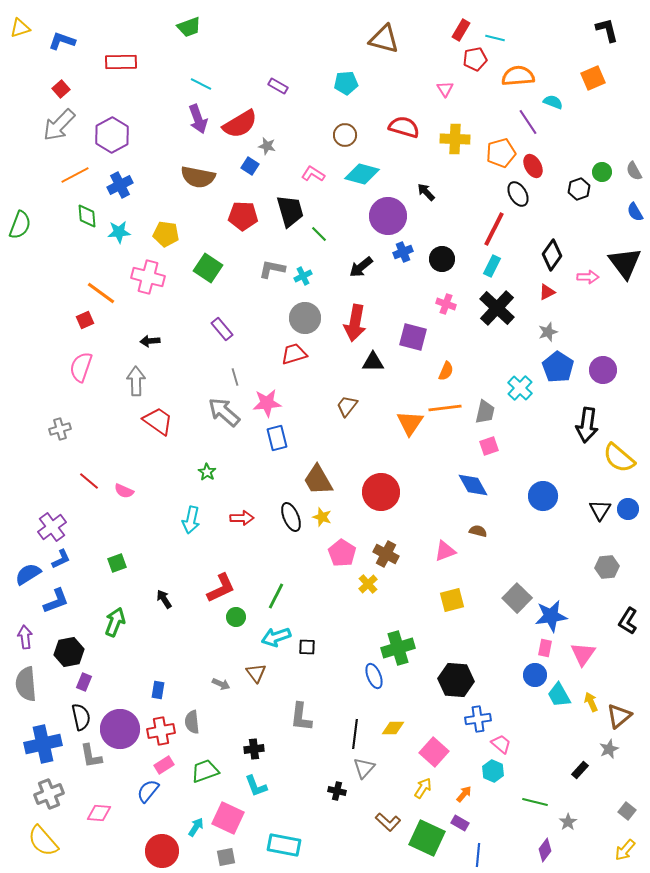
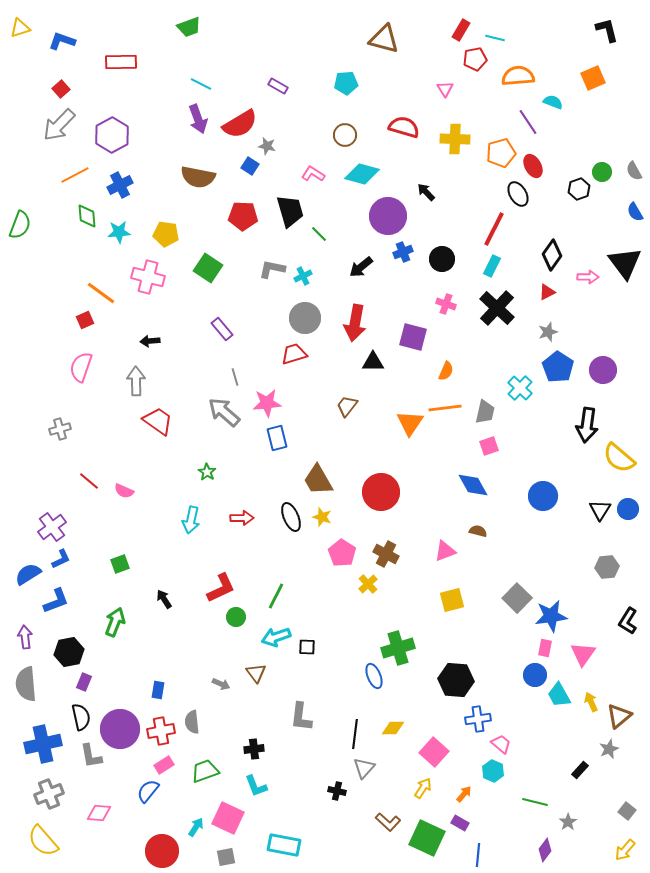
green square at (117, 563): moved 3 px right, 1 px down
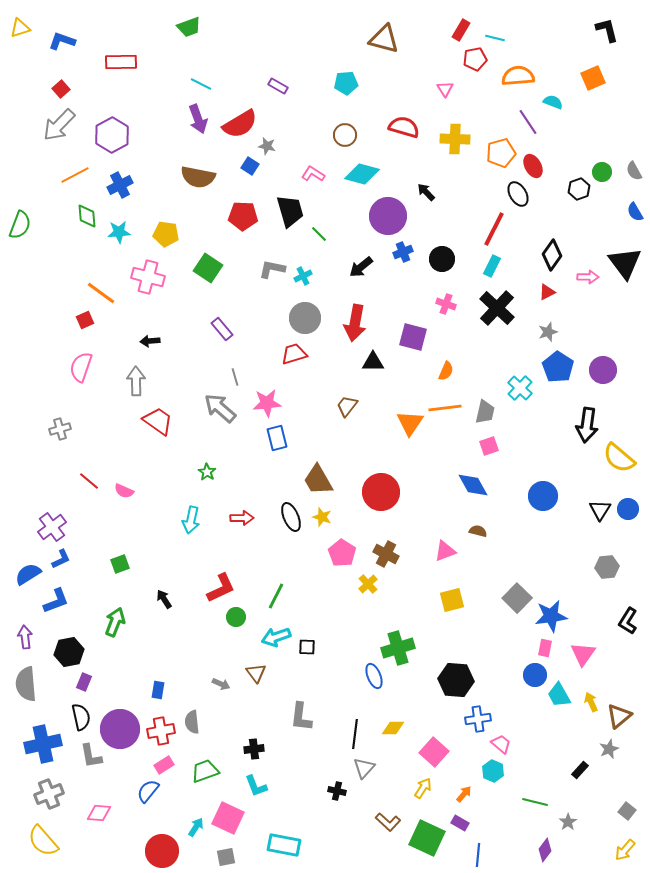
gray arrow at (224, 412): moved 4 px left, 4 px up
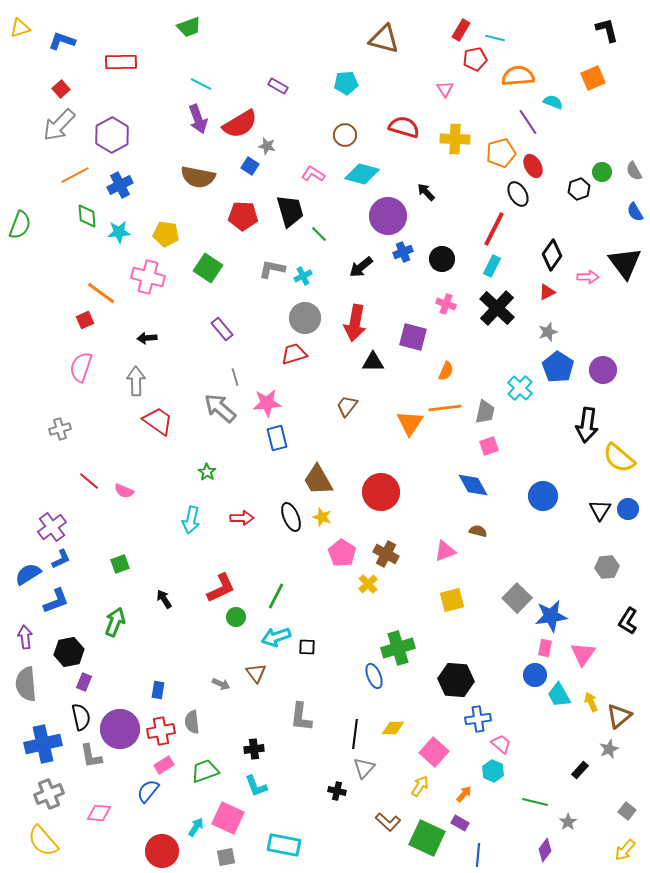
black arrow at (150, 341): moved 3 px left, 3 px up
yellow arrow at (423, 788): moved 3 px left, 2 px up
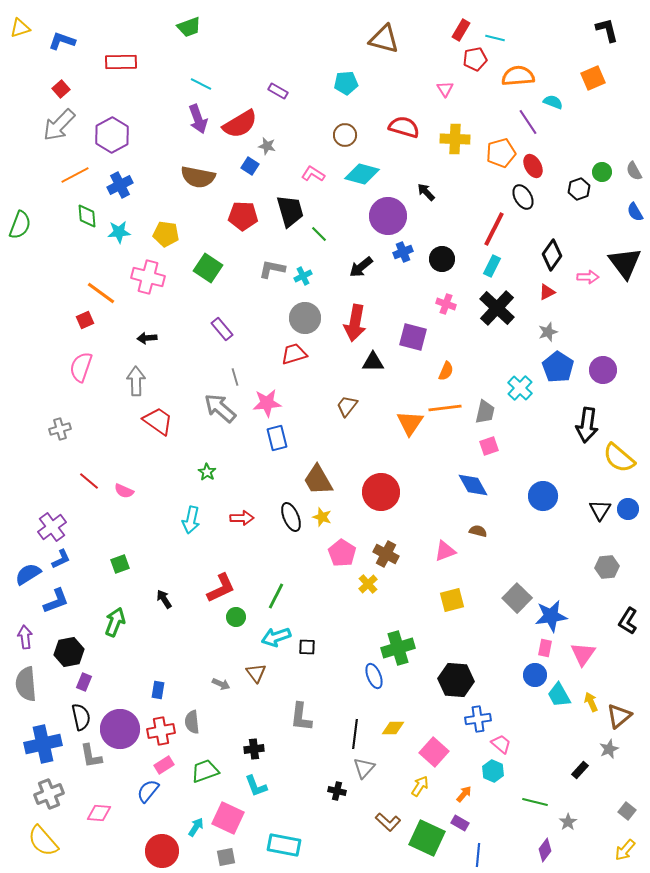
purple rectangle at (278, 86): moved 5 px down
black ellipse at (518, 194): moved 5 px right, 3 px down
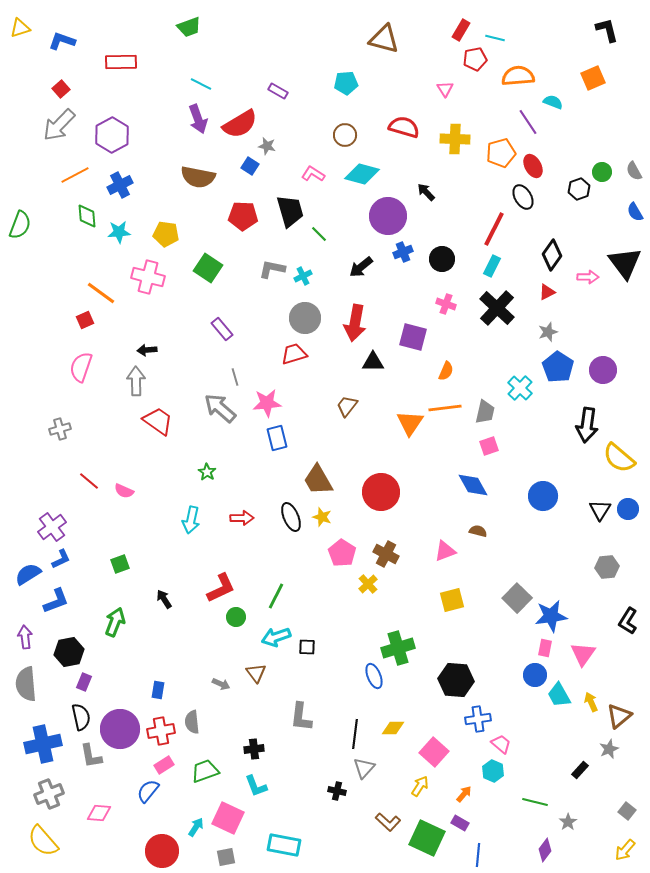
black arrow at (147, 338): moved 12 px down
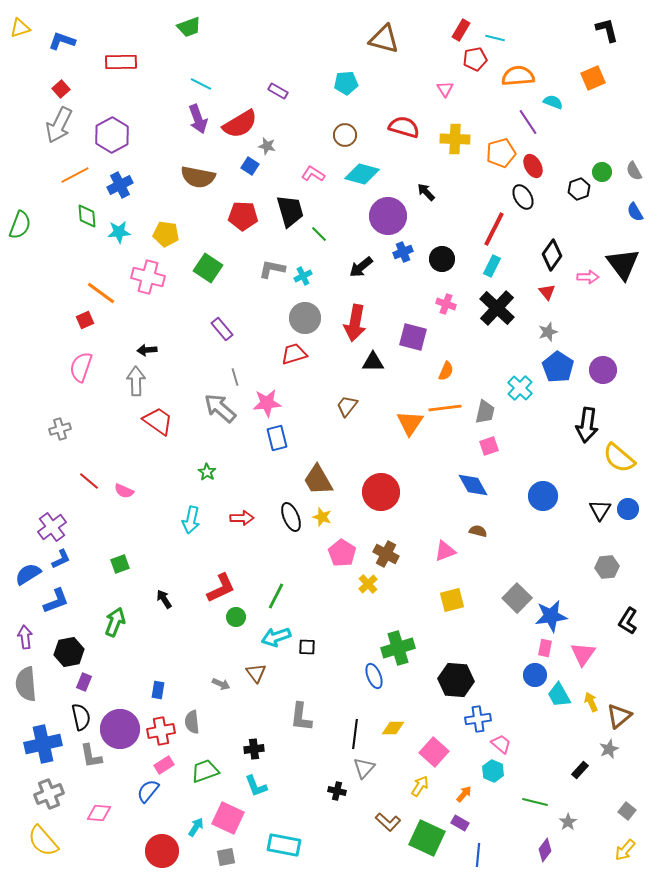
gray arrow at (59, 125): rotated 18 degrees counterclockwise
black triangle at (625, 263): moved 2 px left, 1 px down
red triangle at (547, 292): rotated 42 degrees counterclockwise
